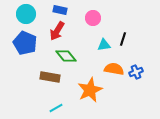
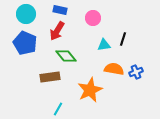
brown rectangle: rotated 18 degrees counterclockwise
cyan line: moved 2 px right, 1 px down; rotated 32 degrees counterclockwise
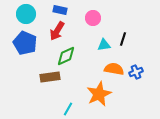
green diamond: rotated 75 degrees counterclockwise
orange star: moved 9 px right, 4 px down
cyan line: moved 10 px right
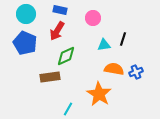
orange star: rotated 15 degrees counterclockwise
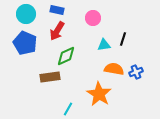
blue rectangle: moved 3 px left
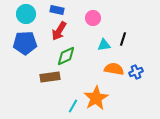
red arrow: moved 2 px right
blue pentagon: rotated 25 degrees counterclockwise
orange star: moved 3 px left, 4 px down; rotated 10 degrees clockwise
cyan line: moved 5 px right, 3 px up
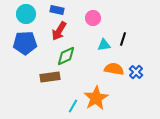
blue cross: rotated 24 degrees counterclockwise
